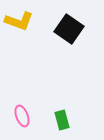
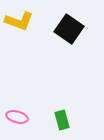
pink ellipse: moved 5 px left, 1 px down; rotated 55 degrees counterclockwise
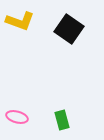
yellow L-shape: moved 1 px right
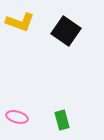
yellow L-shape: moved 1 px down
black square: moved 3 px left, 2 px down
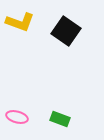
green rectangle: moved 2 px left, 1 px up; rotated 54 degrees counterclockwise
